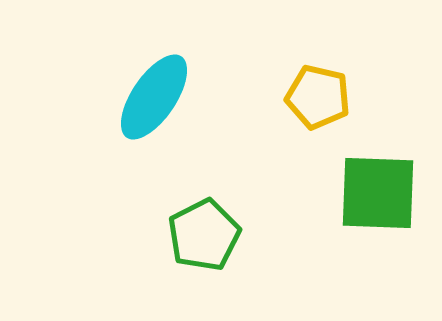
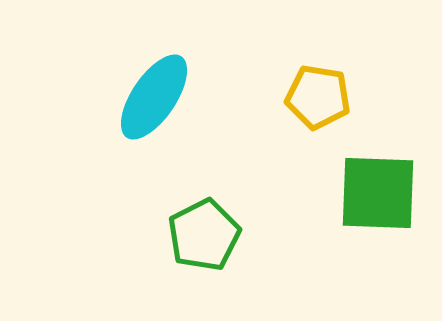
yellow pentagon: rotated 4 degrees counterclockwise
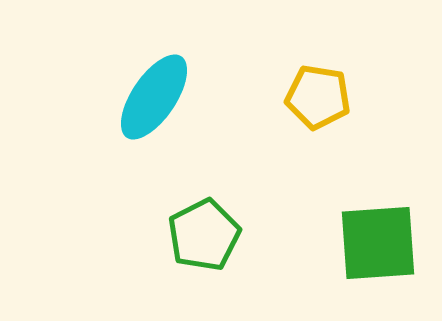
green square: moved 50 px down; rotated 6 degrees counterclockwise
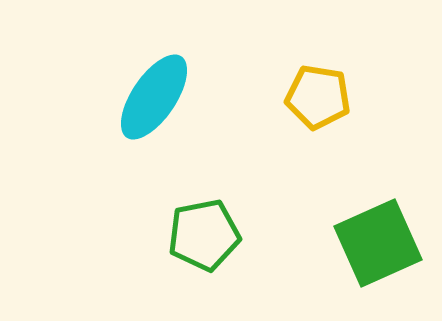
green pentagon: rotated 16 degrees clockwise
green square: rotated 20 degrees counterclockwise
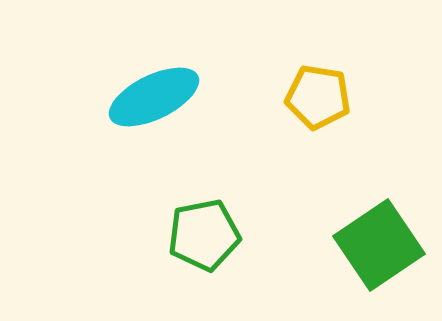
cyan ellipse: rotated 30 degrees clockwise
green square: moved 1 px right, 2 px down; rotated 10 degrees counterclockwise
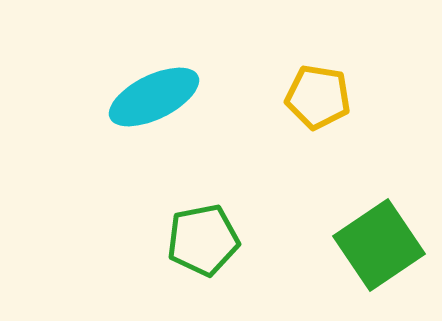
green pentagon: moved 1 px left, 5 px down
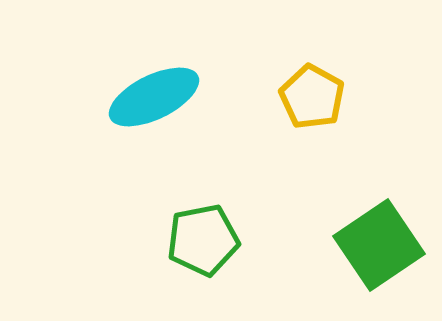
yellow pentagon: moved 6 px left; rotated 20 degrees clockwise
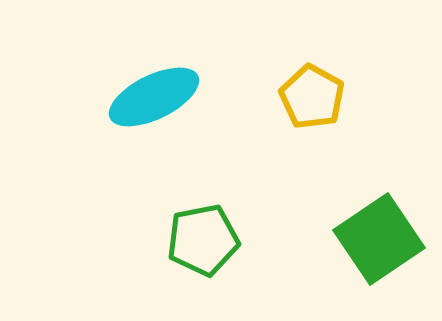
green square: moved 6 px up
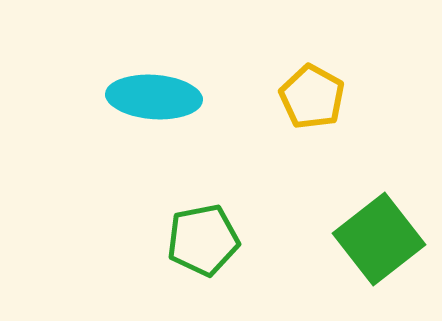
cyan ellipse: rotated 30 degrees clockwise
green square: rotated 4 degrees counterclockwise
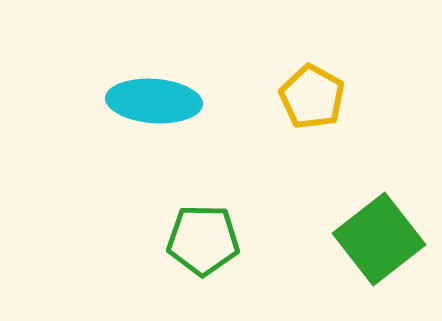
cyan ellipse: moved 4 px down
green pentagon: rotated 12 degrees clockwise
